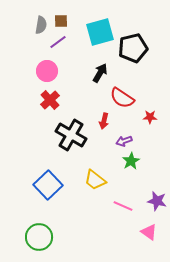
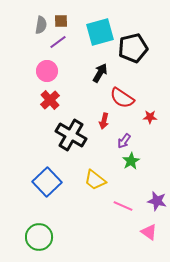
purple arrow: rotated 35 degrees counterclockwise
blue square: moved 1 px left, 3 px up
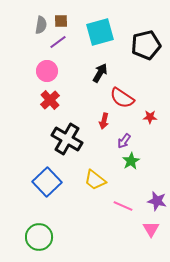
black pentagon: moved 13 px right, 3 px up
black cross: moved 4 px left, 4 px down
pink triangle: moved 2 px right, 3 px up; rotated 24 degrees clockwise
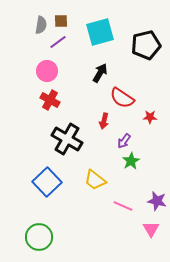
red cross: rotated 18 degrees counterclockwise
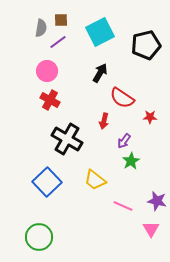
brown square: moved 1 px up
gray semicircle: moved 3 px down
cyan square: rotated 12 degrees counterclockwise
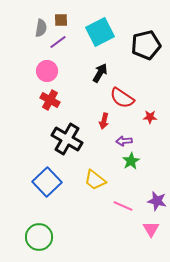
purple arrow: rotated 49 degrees clockwise
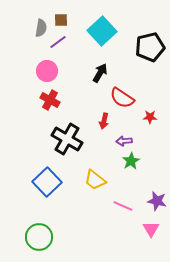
cyan square: moved 2 px right, 1 px up; rotated 16 degrees counterclockwise
black pentagon: moved 4 px right, 2 px down
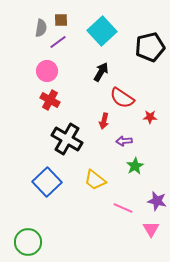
black arrow: moved 1 px right, 1 px up
green star: moved 4 px right, 5 px down
pink line: moved 2 px down
green circle: moved 11 px left, 5 px down
